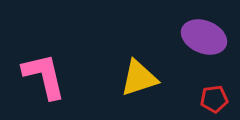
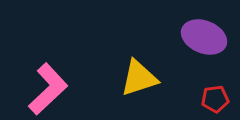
pink L-shape: moved 4 px right, 13 px down; rotated 60 degrees clockwise
red pentagon: moved 1 px right
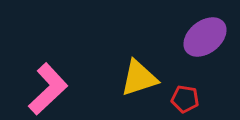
purple ellipse: moved 1 px right; rotated 60 degrees counterclockwise
red pentagon: moved 30 px left; rotated 16 degrees clockwise
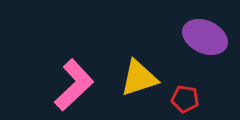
purple ellipse: rotated 63 degrees clockwise
pink L-shape: moved 26 px right, 4 px up
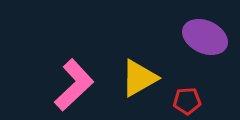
yellow triangle: rotated 12 degrees counterclockwise
red pentagon: moved 2 px right, 2 px down; rotated 12 degrees counterclockwise
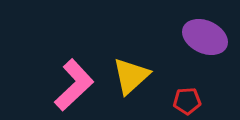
yellow triangle: moved 8 px left, 2 px up; rotated 12 degrees counterclockwise
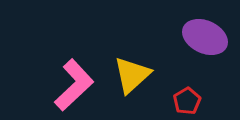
yellow triangle: moved 1 px right, 1 px up
red pentagon: rotated 28 degrees counterclockwise
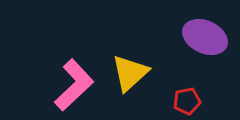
yellow triangle: moved 2 px left, 2 px up
red pentagon: rotated 20 degrees clockwise
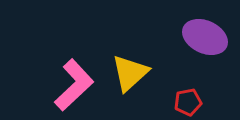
red pentagon: moved 1 px right, 1 px down
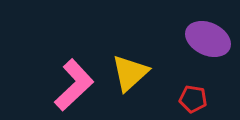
purple ellipse: moved 3 px right, 2 px down
red pentagon: moved 5 px right, 3 px up; rotated 20 degrees clockwise
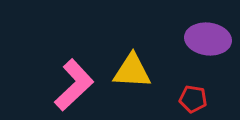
purple ellipse: rotated 18 degrees counterclockwise
yellow triangle: moved 2 px right, 2 px up; rotated 45 degrees clockwise
